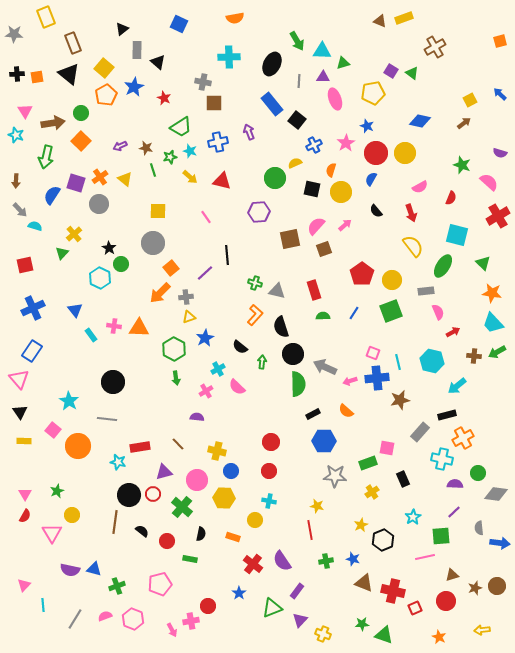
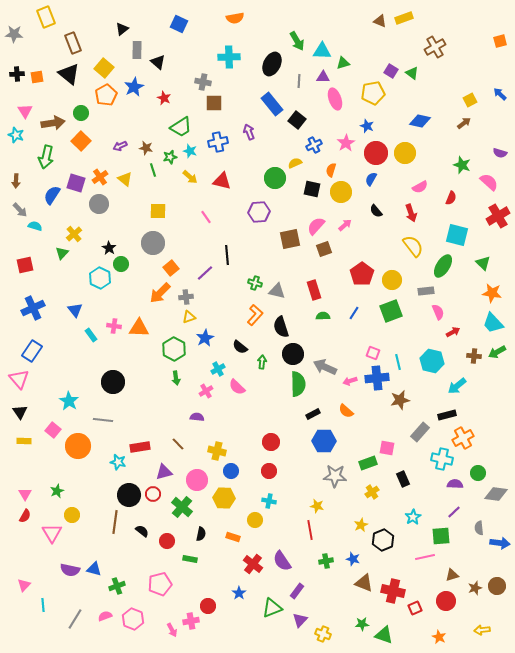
gray line at (107, 419): moved 4 px left, 1 px down
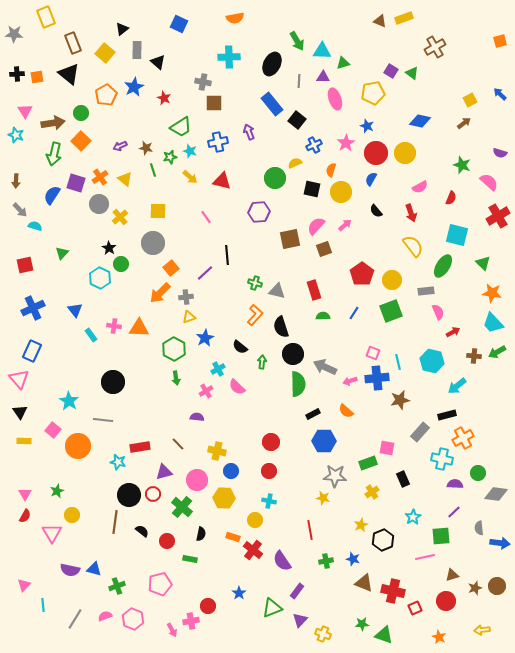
yellow square at (104, 68): moved 1 px right, 15 px up
green arrow at (46, 157): moved 8 px right, 3 px up
yellow cross at (74, 234): moved 46 px right, 17 px up
blue rectangle at (32, 351): rotated 10 degrees counterclockwise
yellow star at (317, 506): moved 6 px right, 8 px up
red cross at (253, 564): moved 14 px up
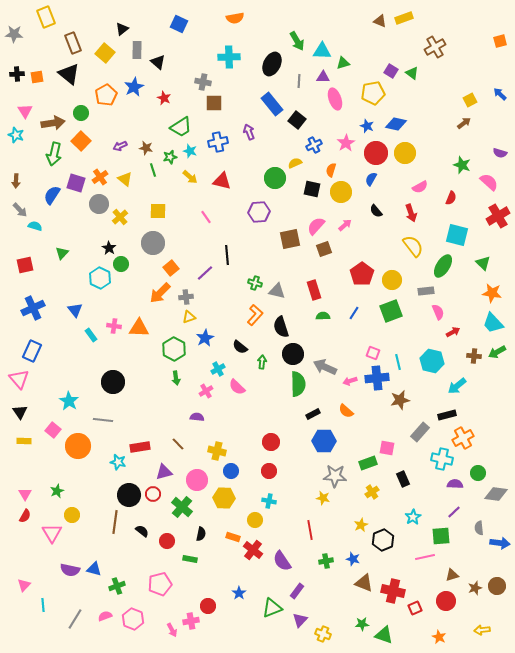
blue diamond at (420, 121): moved 24 px left, 3 px down
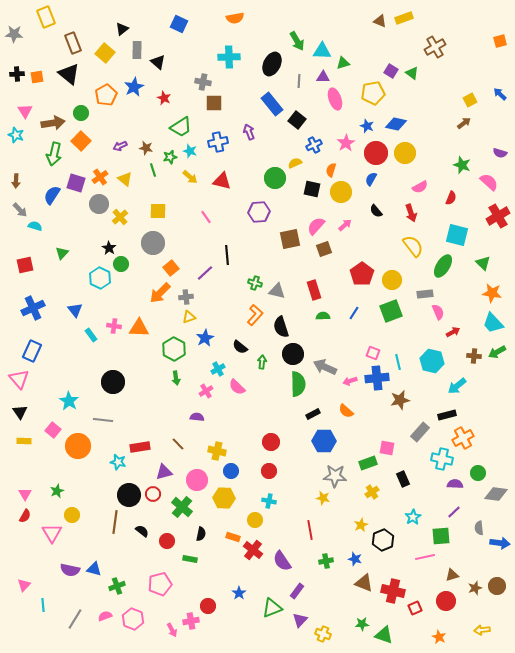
gray rectangle at (426, 291): moved 1 px left, 3 px down
blue star at (353, 559): moved 2 px right
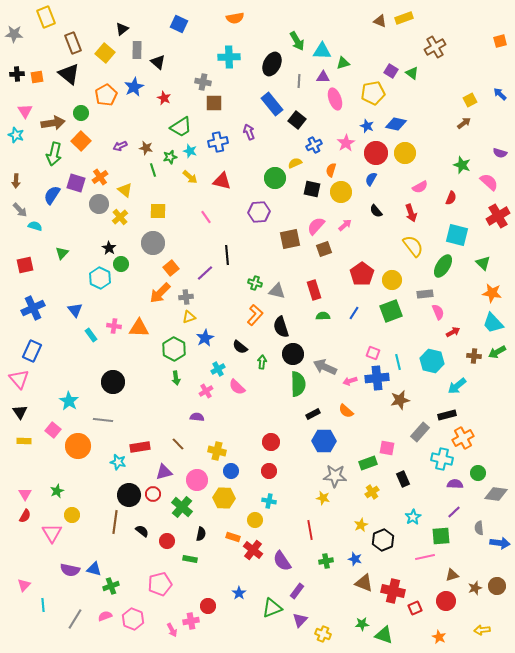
yellow triangle at (125, 179): moved 11 px down
green cross at (117, 586): moved 6 px left
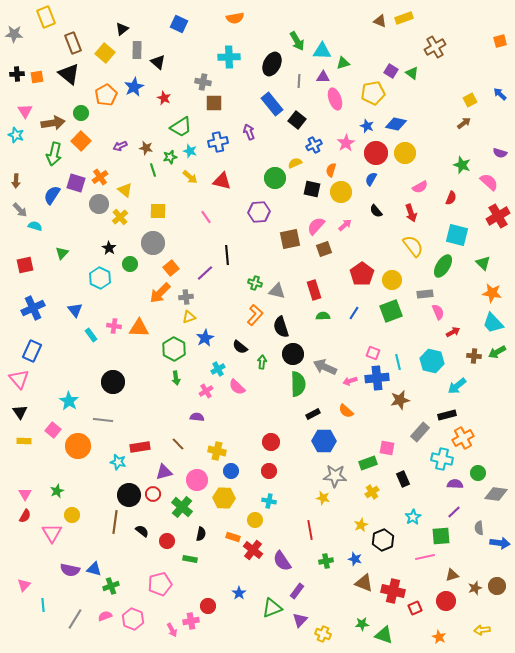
green circle at (121, 264): moved 9 px right
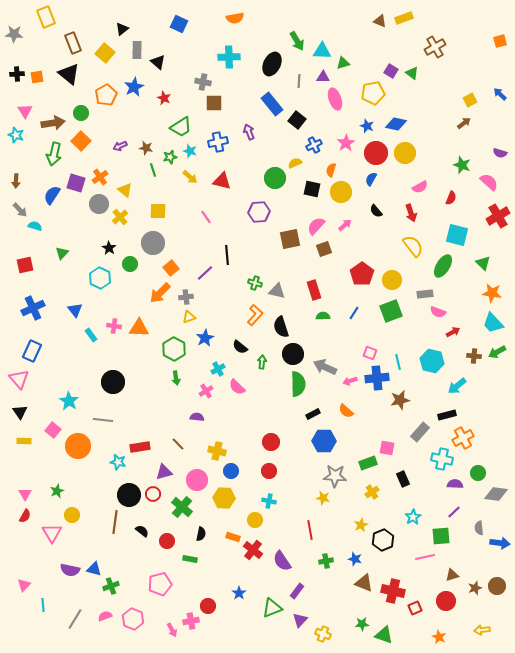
pink semicircle at (438, 312): rotated 133 degrees clockwise
pink square at (373, 353): moved 3 px left
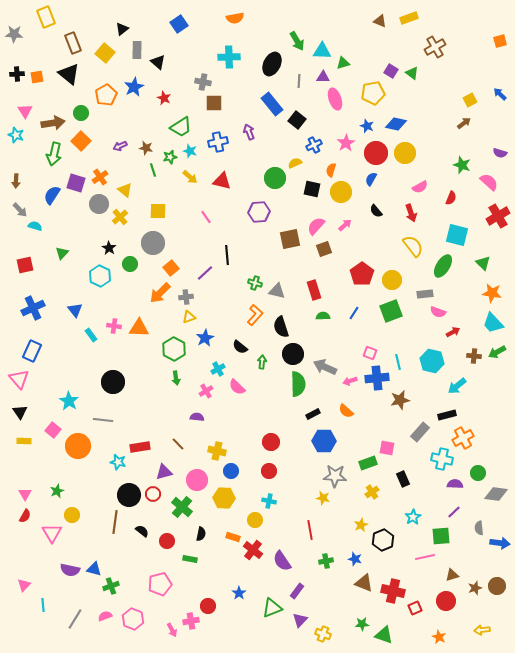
yellow rectangle at (404, 18): moved 5 px right
blue square at (179, 24): rotated 30 degrees clockwise
cyan hexagon at (100, 278): moved 2 px up
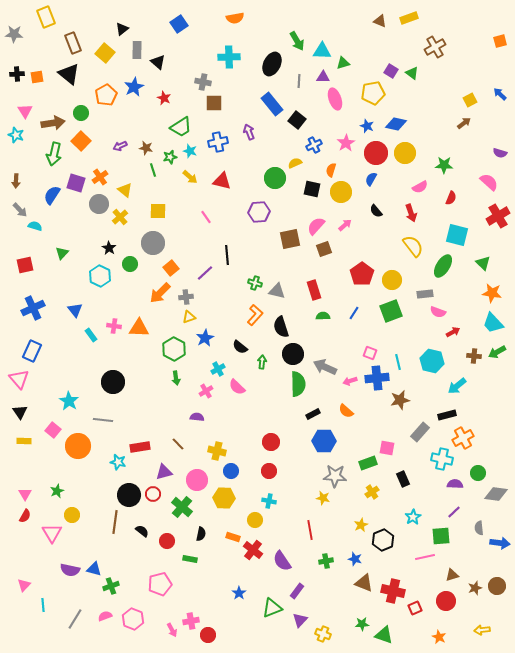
green star at (462, 165): moved 18 px left; rotated 18 degrees counterclockwise
red circle at (208, 606): moved 29 px down
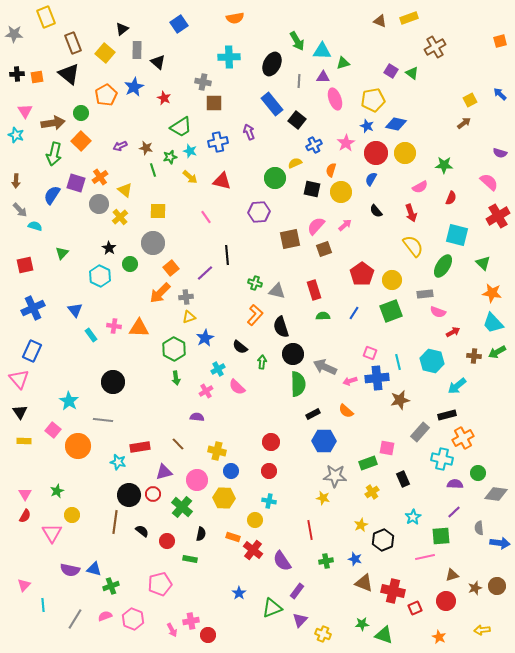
yellow pentagon at (373, 93): moved 7 px down
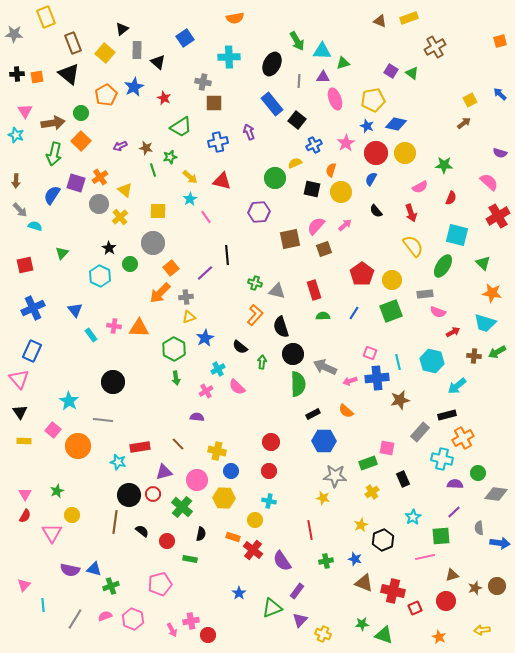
blue square at (179, 24): moved 6 px right, 14 px down
cyan star at (190, 151): moved 48 px down; rotated 24 degrees clockwise
cyan trapezoid at (493, 323): moved 8 px left; rotated 30 degrees counterclockwise
